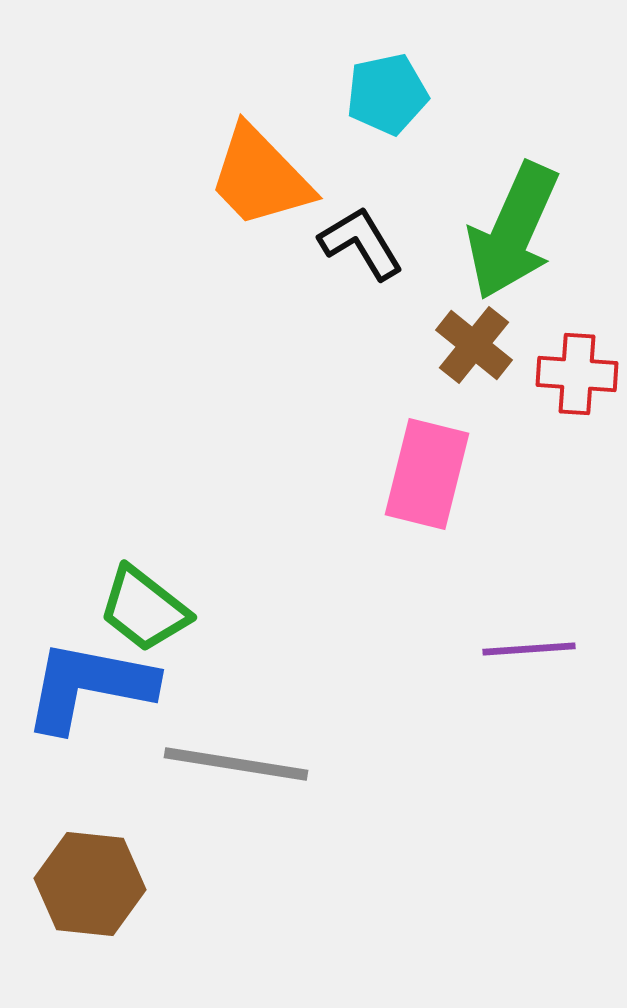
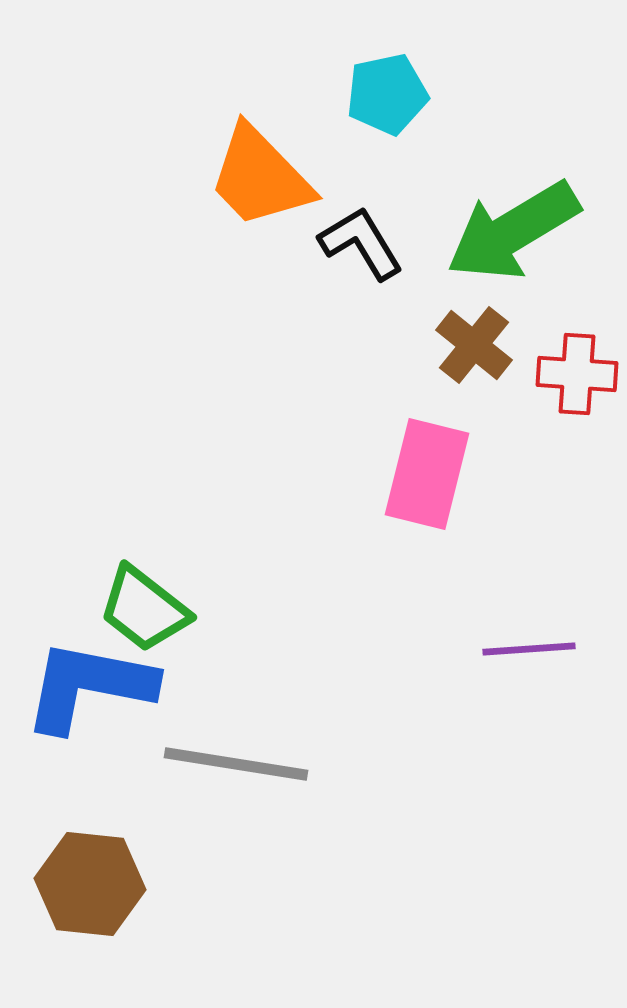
green arrow: rotated 35 degrees clockwise
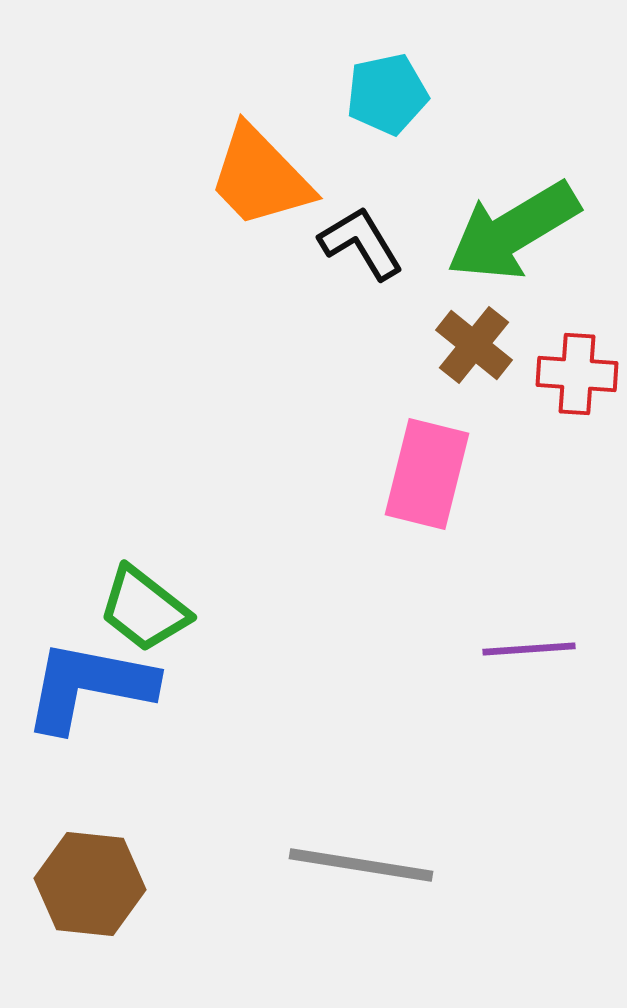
gray line: moved 125 px right, 101 px down
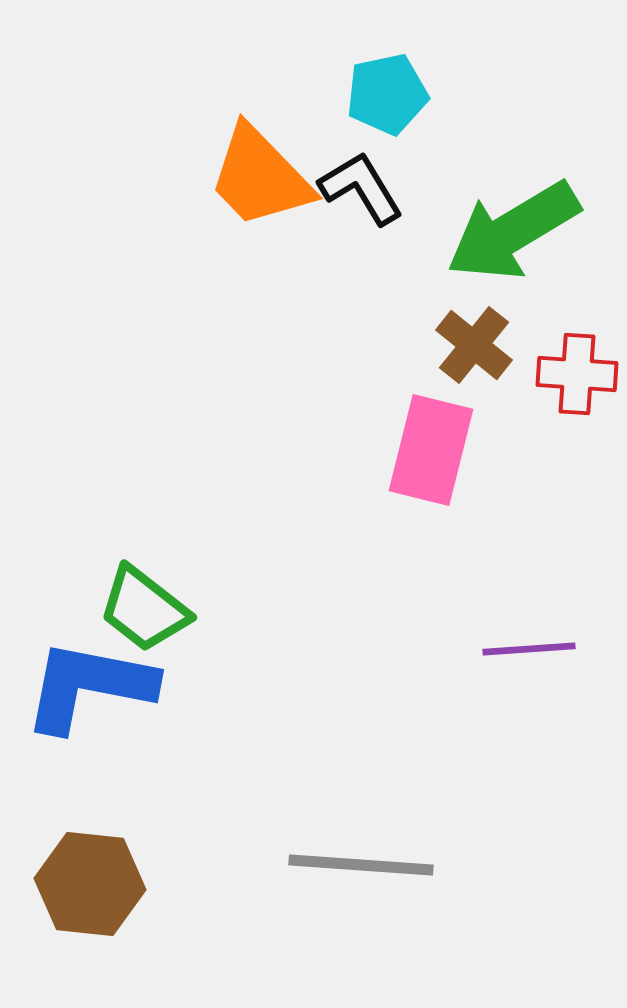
black L-shape: moved 55 px up
pink rectangle: moved 4 px right, 24 px up
gray line: rotated 5 degrees counterclockwise
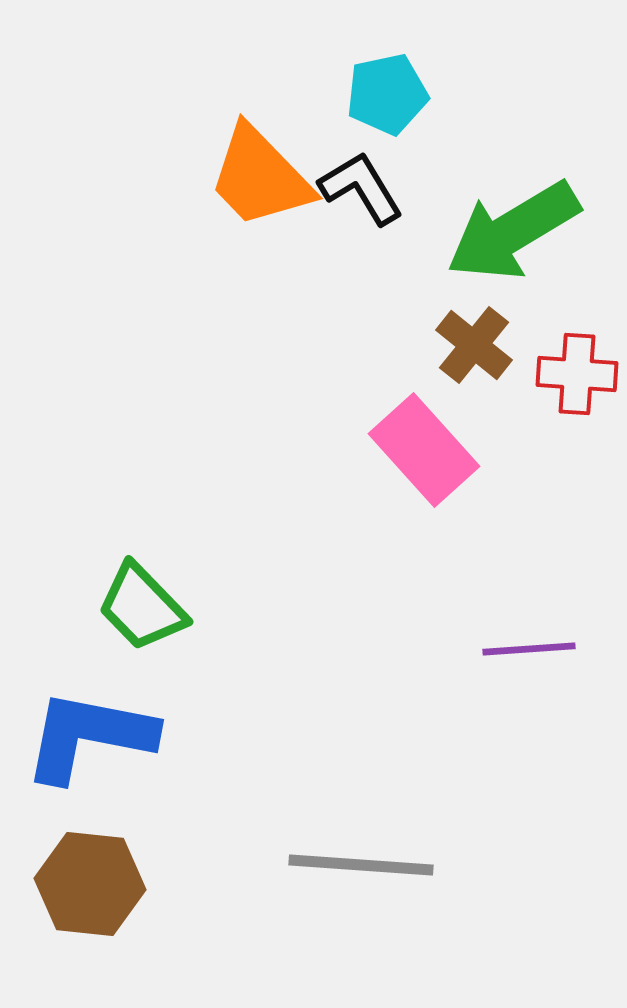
pink rectangle: moved 7 px left; rotated 56 degrees counterclockwise
green trapezoid: moved 2 px left, 2 px up; rotated 8 degrees clockwise
blue L-shape: moved 50 px down
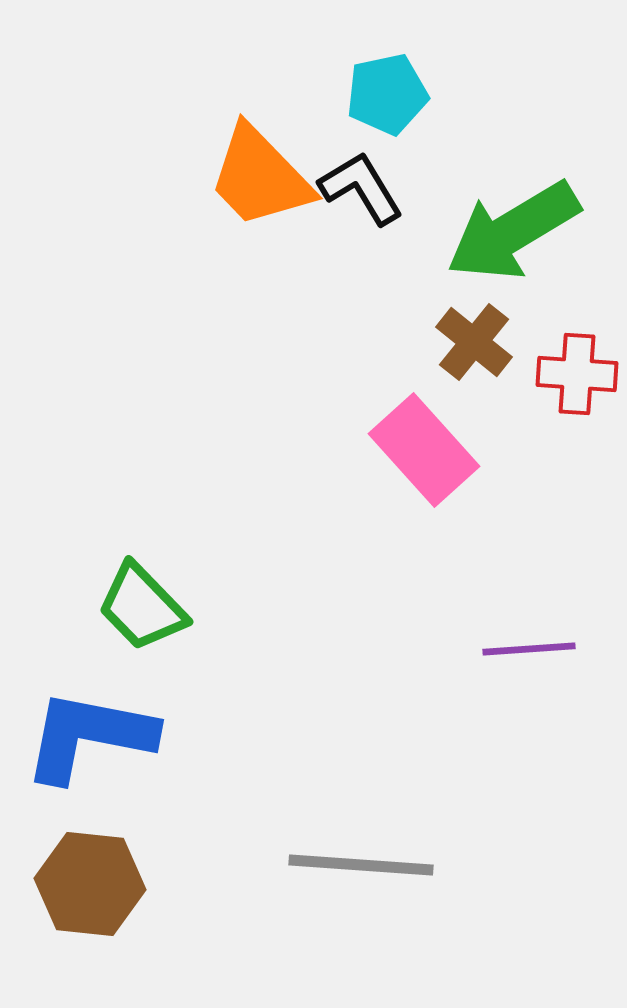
brown cross: moved 3 px up
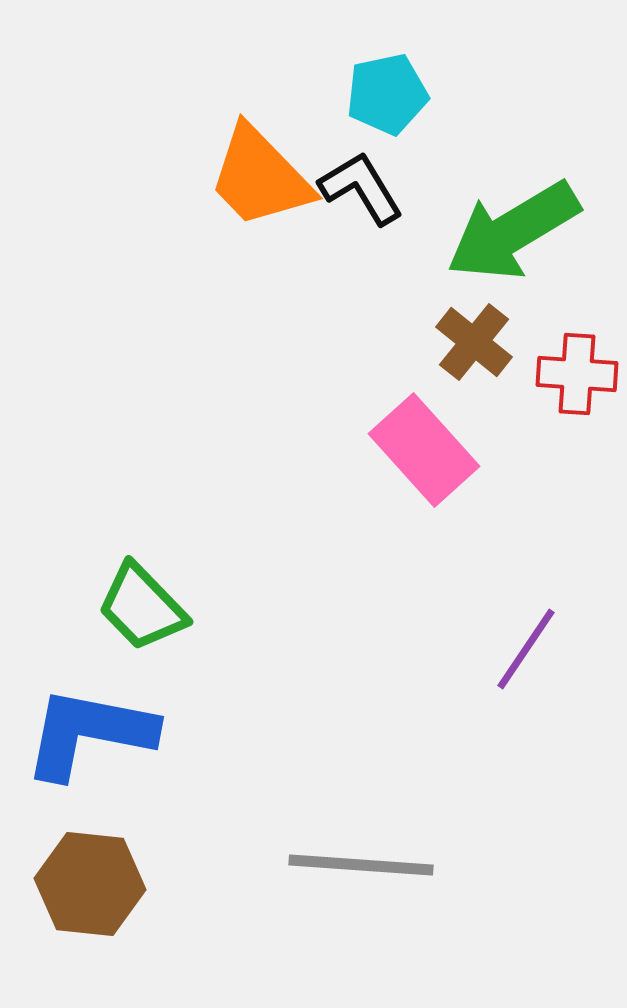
purple line: moved 3 px left; rotated 52 degrees counterclockwise
blue L-shape: moved 3 px up
